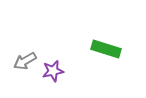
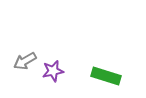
green rectangle: moved 27 px down
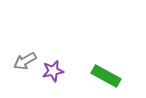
green rectangle: rotated 12 degrees clockwise
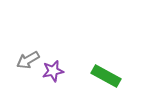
gray arrow: moved 3 px right, 1 px up
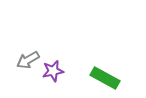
green rectangle: moved 1 px left, 2 px down
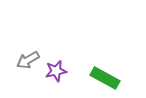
purple star: moved 3 px right
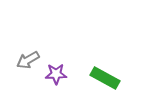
purple star: moved 3 px down; rotated 10 degrees clockwise
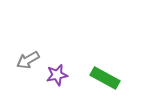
purple star: moved 1 px right, 1 px down; rotated 10 degrees counterclockwise
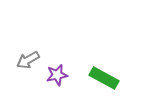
green rectangle: moved 1 px left
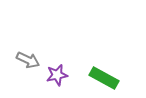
gray arrow: rotated 125 degrees counterclockwise
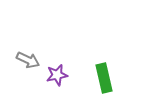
green rectangle: rotated 48 degrees clockwise
